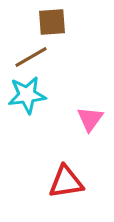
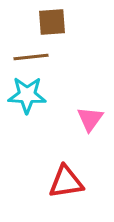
brown line: rotated 24 degrees clockwise
cyan star: rotated 9 degrees clockwise
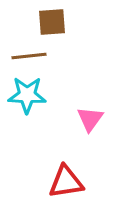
brown line: moved 2 px left, 1 px up
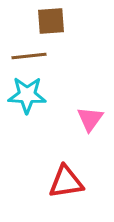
brown square: moved 1 px left, 1 px up
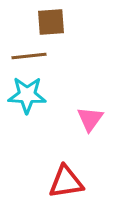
brown square: moved 1 px down
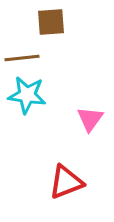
brown line: moved 7 px left, 2 px down
cyan star: rotated 6 degrees clockwise
red triangle: rotated 12 degrees counterclockwise
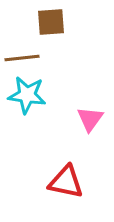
red triangle: rotated 33 degrees clockwise
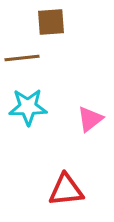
cyan star: moved 1 px right, 12 px down; rotated 9 degrees counterclockwise
pink triangle: rotated 16 degrees clockwise
red triangle: moved 8 px down; rotated 18 degrees counterclockwise
